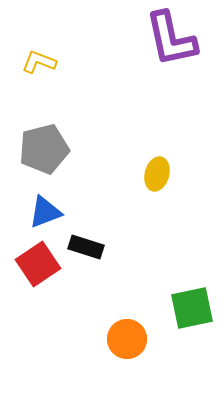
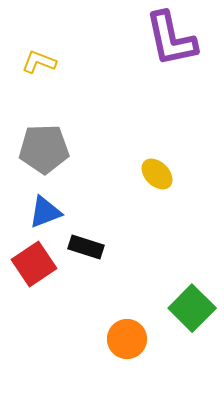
gray pentagon: rotated 12 degrees clockwise
yellow ellipse: rotated 60 degrees counterclockwise
red square: moved 4 px left
green square: rotated 33 degrees counterclockwise
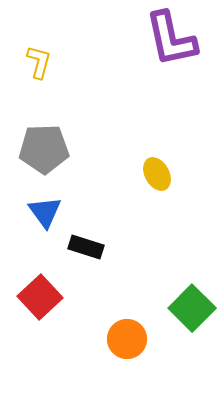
yellow L-shape: rotated 84 degrees clockwise
yellow ellipse: rotated 16 degrees clockwise
blue triangle: rotated 45 degrees counterclockwise
red square: moved 6 px right, 33 px down; rotated 9 degrees counterclockwise
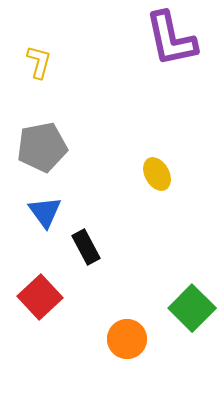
gray pentagon: moved 2 px left, 2 px up; rotated 9 degrees counterclockwise
black rectangle: rotated 44 degrees clockwise
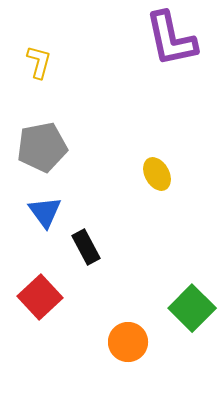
orange circle: moved 1 px right, 3 px down
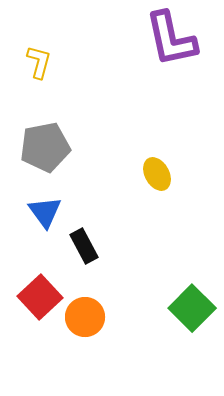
gray pentagon: moved 3 px right
black rectangle: moved 2 px left, 1 px up
orange circle: moved 43 px left, 25 px up
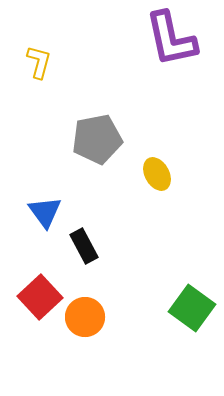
gray pentagon: moved 52 px right, 8 px up
green square: rotated 9 degrees counterclockwise
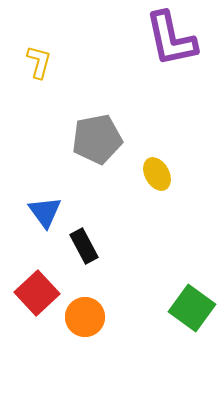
red square: moved 3 px left, 4 px up
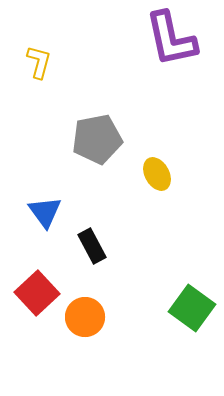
black rectangle: moved 8 px right
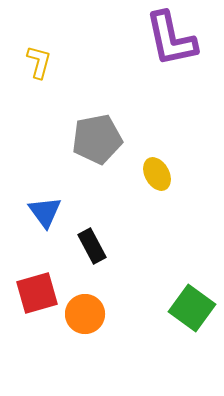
red square: rotated 27 degrees clockwise
orange circle: moved 3 px up
